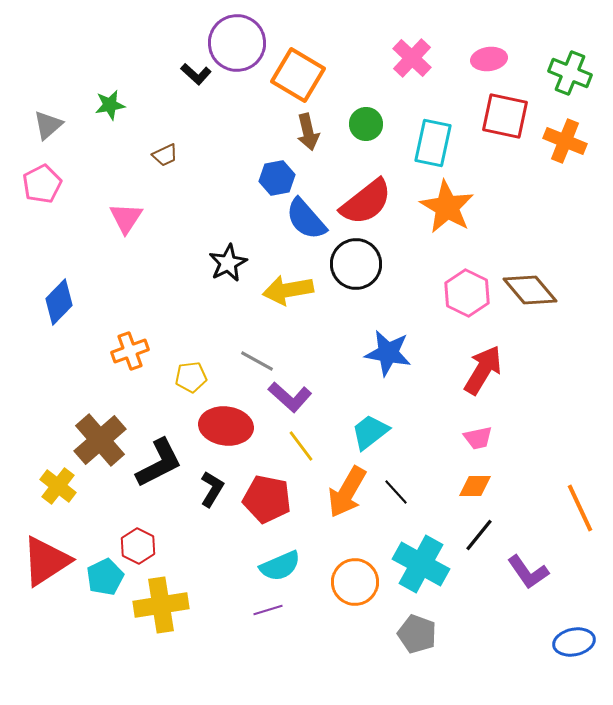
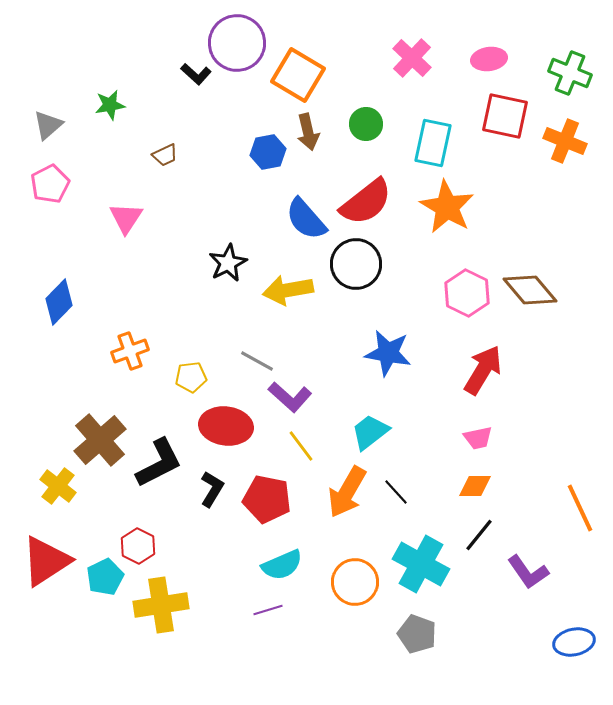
blue hexagon at (277, 178): moved 9 px left, 26 px up
pink pentagon at (42, 184): moved 8 px right
cyan semicircle at (280, 566): moved 2 px right, 1 px up
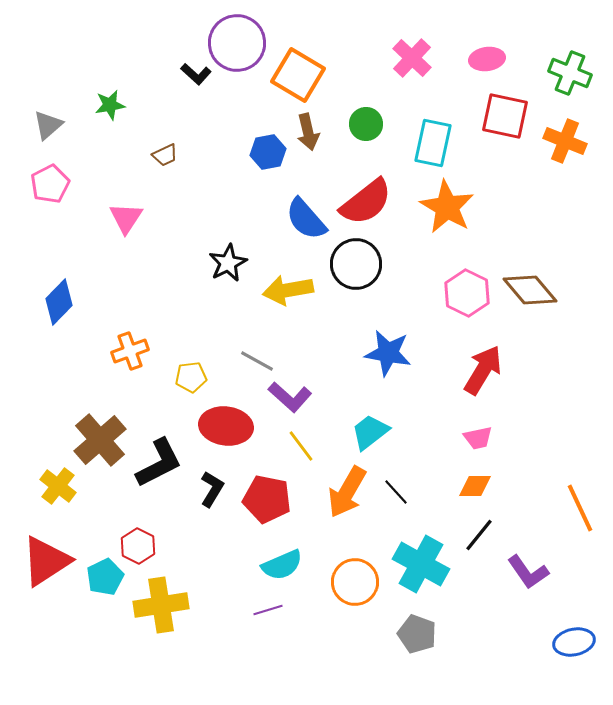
pink ellipse at (489, 59): moved 2 px left
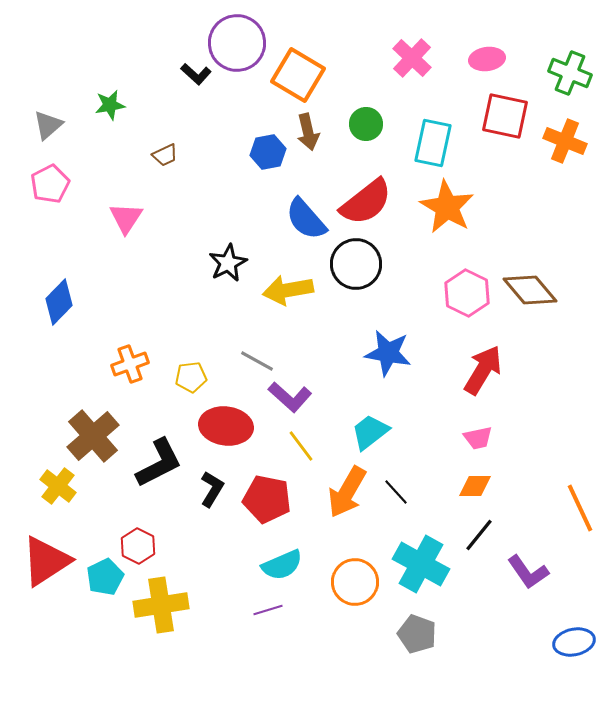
orange cross at (130, 351): moved 13 px down
brown cross at (100, 440): moved 7 px left, 4 px up
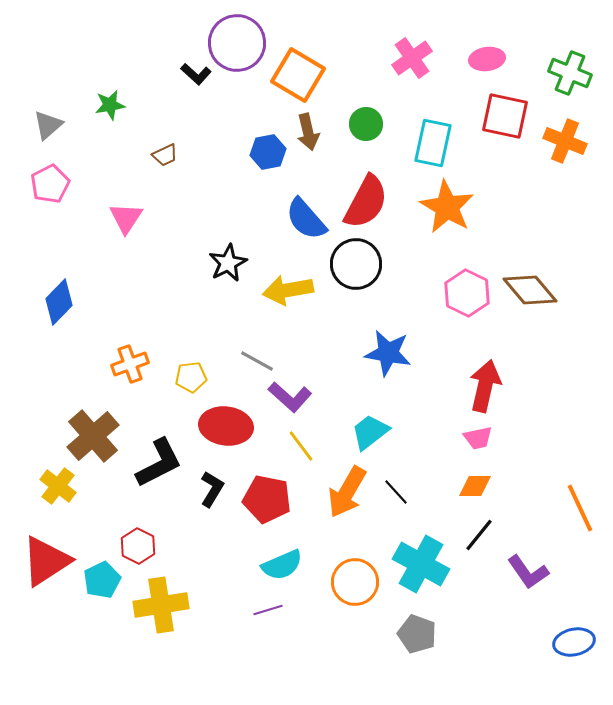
pink cross at (412, 58): rotated 12 degrees clockwise
red semicircle at (366, 202): rotated 24 degrees counterclockwise
red arrow at (483, 370): moved 2 px right, 16 px down; rotated 18 degrees counterclockwise
cyan pentagon at (105, 577): moved 3 px left, 3 px down
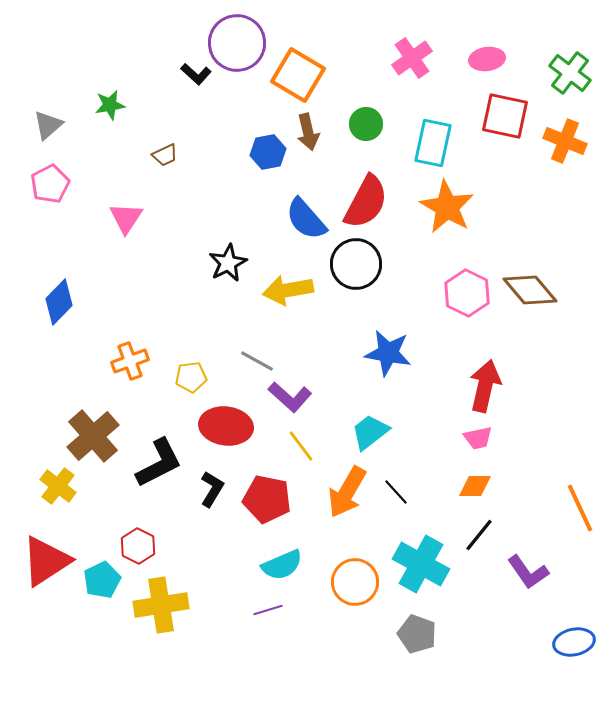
green cross at (570, 73): rotated 15 degrees clockwise
orange cross at (130, 364): moved 3 px up
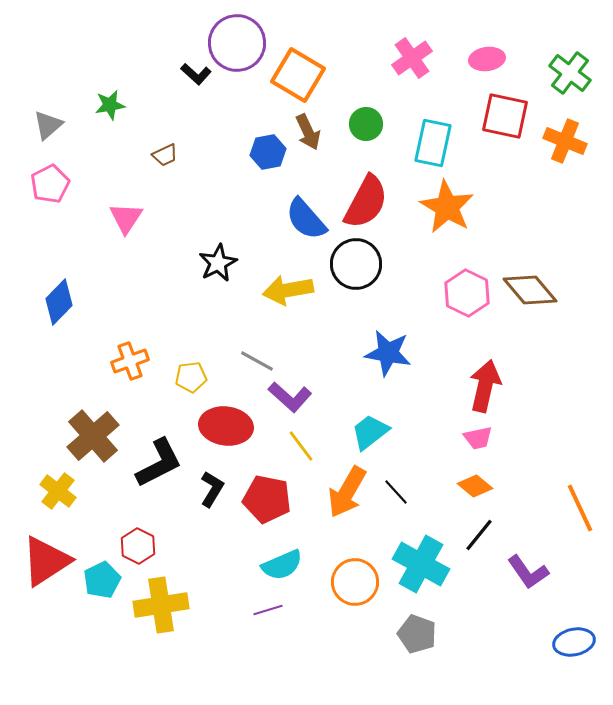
brown arrow at (308, 132): rotated 12 degrees counterclockwise
black star at (228, 263): moved 10 px left
yellow cross at (58, 486): moved 5 px down
orange diamond at (475, 486): rotated 40 degrees clockwise
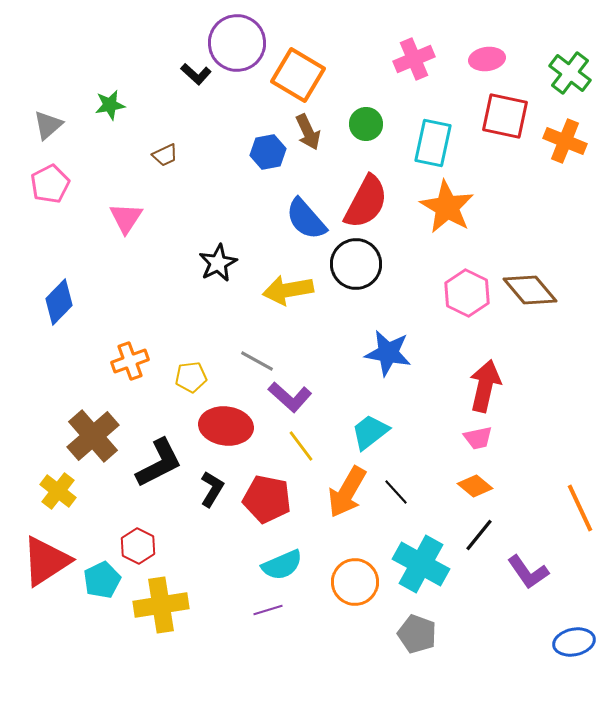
pink cross at (412, 58): moved 2 px right, 1 px down; rotated 12 degrees clockwise
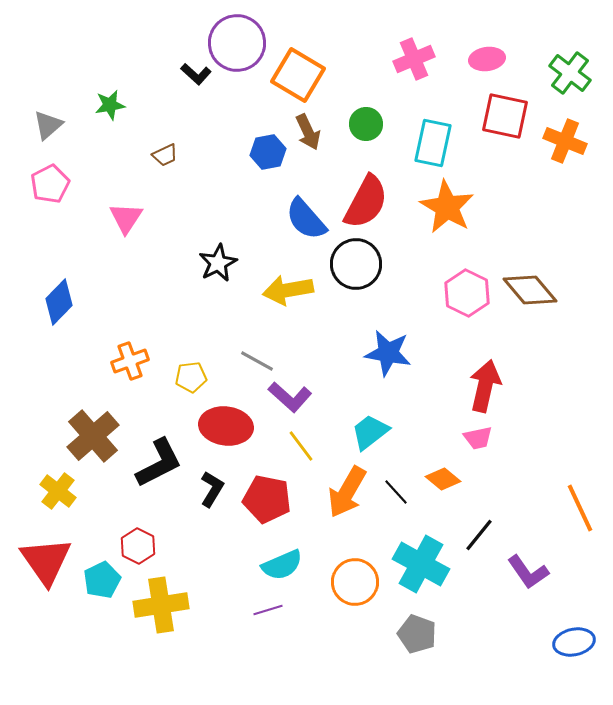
orange diamond at (475, 486): moved 32 px left, 7 px up
red triangle at (46, 561): rotated 32 degrees counterclockwise
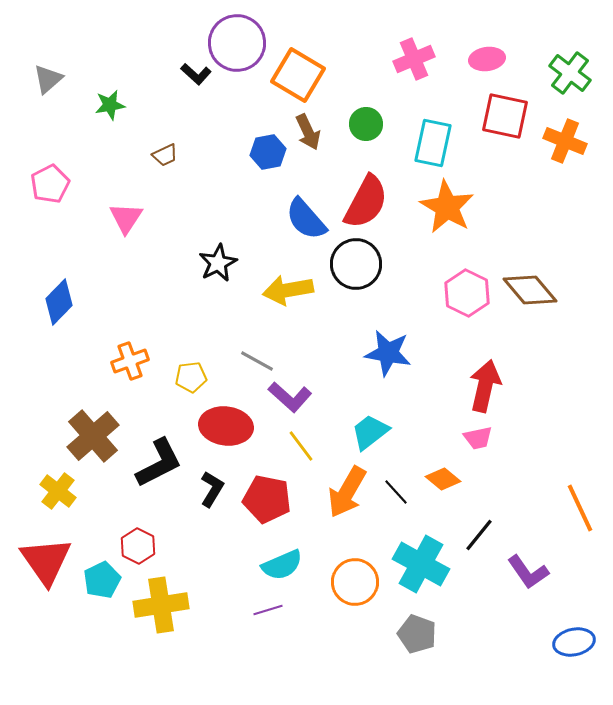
gray triangle at (48, 125): moved 46 px up
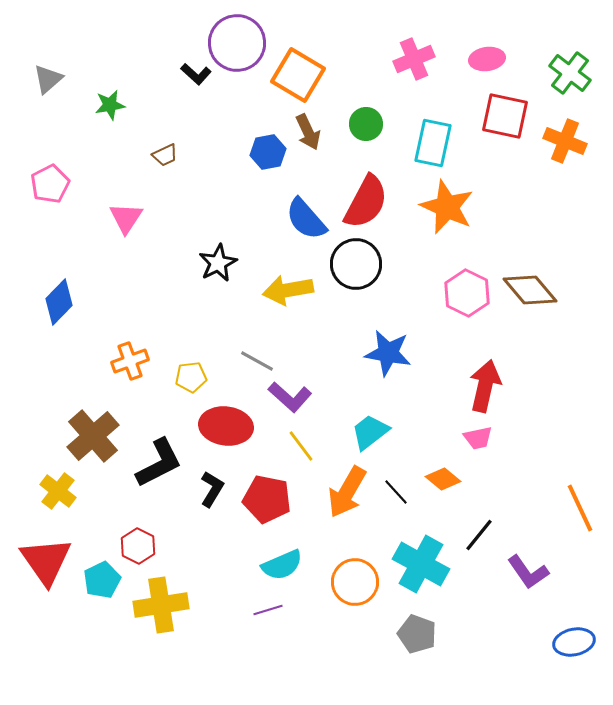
orange star at (447, 207): rotated 6 degrees counterclockwise
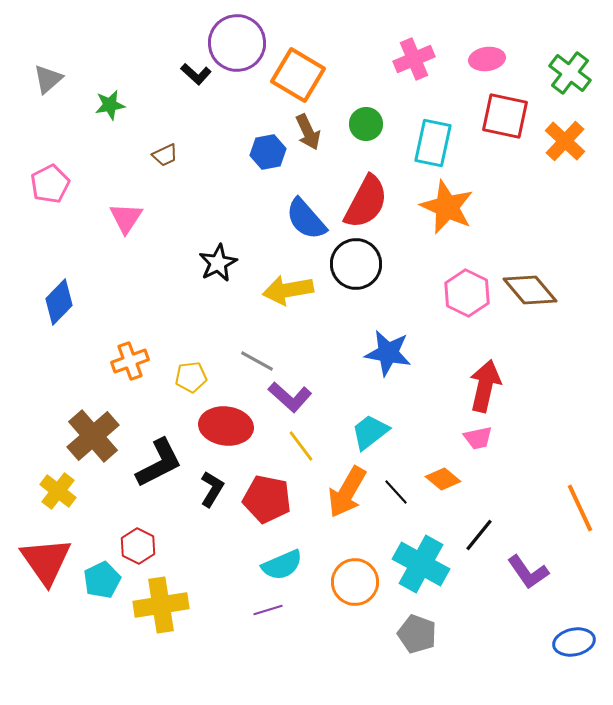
orange cross at (565, 141): rotated 21 degrees clockwise
